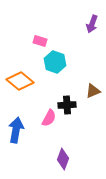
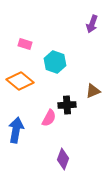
pink rectangle: moved 15 px left, 3 px down
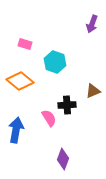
pink semicircle: rotated 60 degrees counterclockwise
